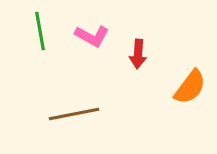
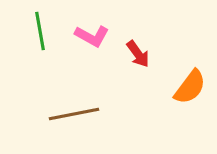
red arrow: rotated 40 degrees counterclockwise
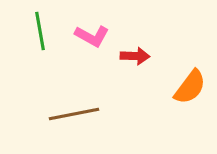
red arrow: moved 3 px left, 2 px down; rotated 52 degrees counterclockwise
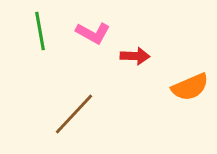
pink L-shape: moved 1 px right, 3 px up
orange semicircle: rotated 30 degrees clockwise
brown line: rotated 36 degrees counterclockwise
